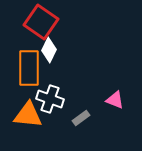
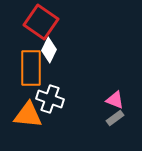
orange rectangle: moved 2 px right
gray rectangle: moved 34 px right
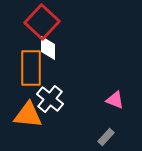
red square: moved 1 px right; rotated 8 degrees clockwise
white diamond: moved 1 px left, 2 px up; rotated 25 degrees counterclockwise
white cross: rotated 20 degrees clockwise
gray rectangle: moved 9 px left, 19 px down; rotated 12 degrees counterclockwise
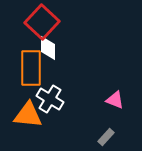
white cross: rotated 8 degrees counterclockwise
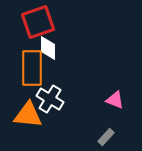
red square: moved 4 px left; rotated 28 degrees clockwise
orange rectangle: moved 1 px right
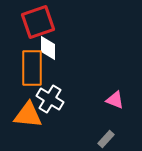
gray rectangle: moved 2 px down
